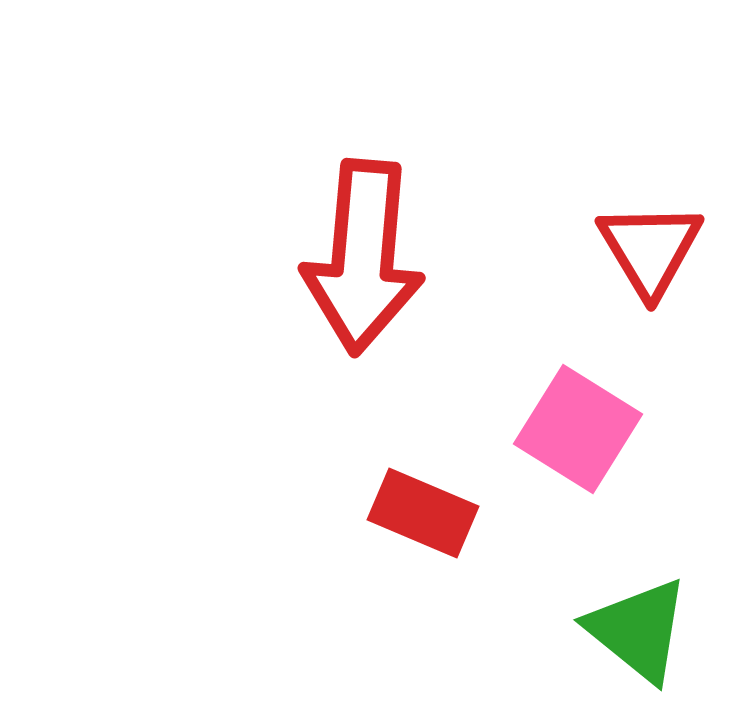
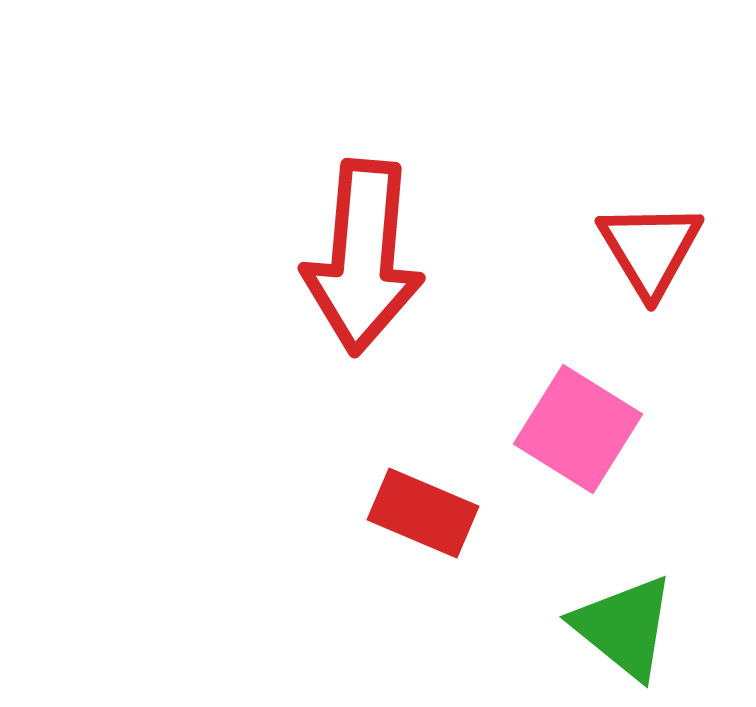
green triangle: moved 14 px left, 3 px up
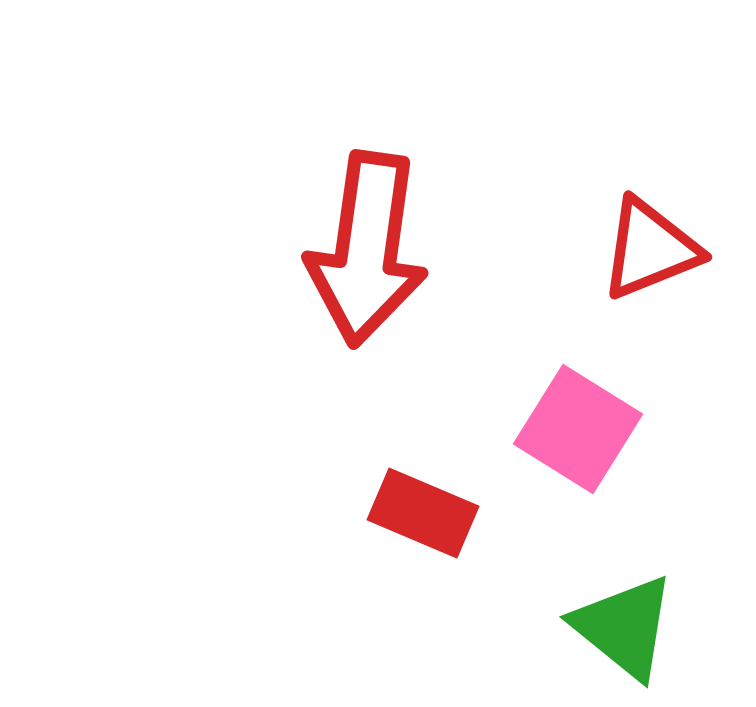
red triangle: rotated 39 degrees clockwise
red arrow: moved 4 px right, 8 px up; rotated 3 degrees clockwise
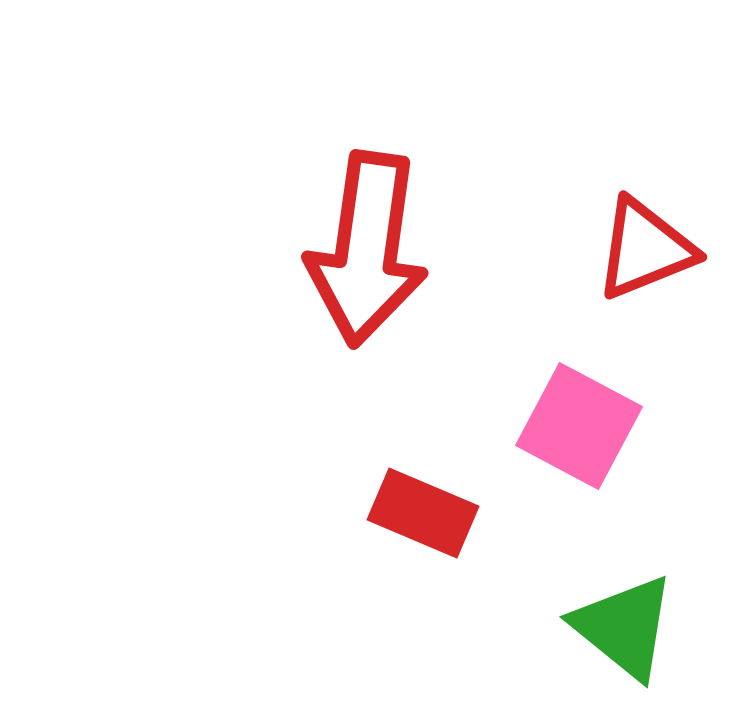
red triangle: moved 5 px left
pink square: moved 1 px right, 3 px up; rotated 4 degrees counterclockwise
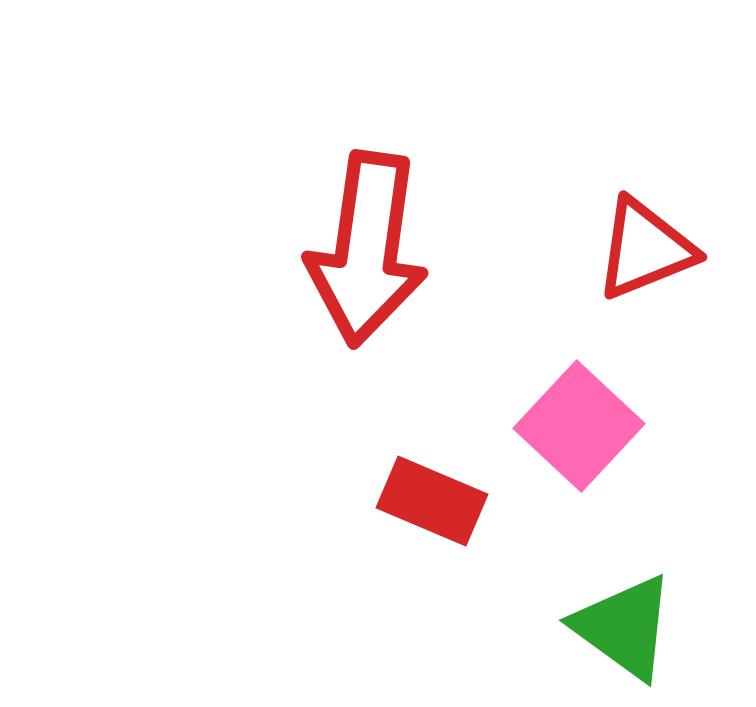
pink square: rotated 15 degrees clockwise
red rectangle: moved 9 px right, 12 px up
green triangle: rotated 3 degrees counterclockwise
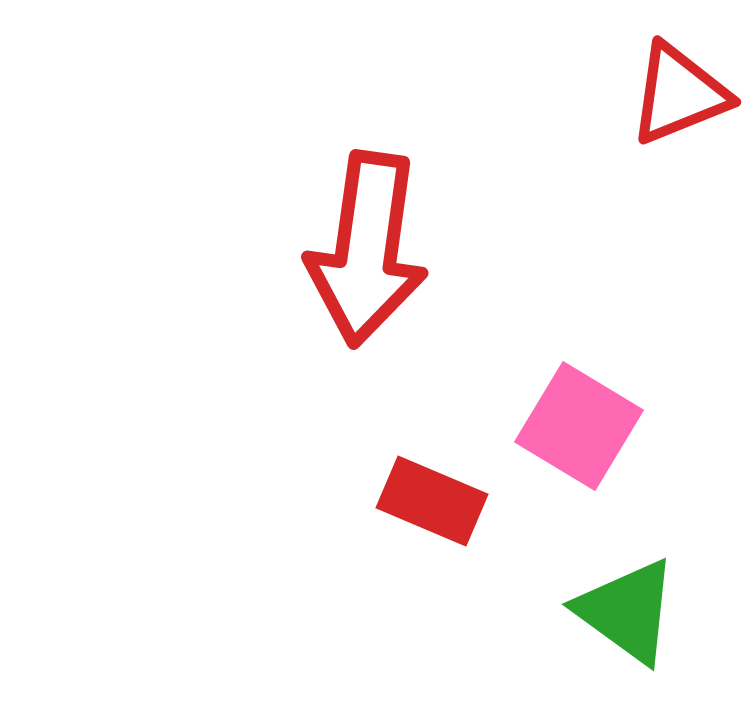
red triangle: moved 34 px right, 155 px up
pink square: rotated 12 degrees counterclockwise
green triangle: moved 3 px right, 16 px up
